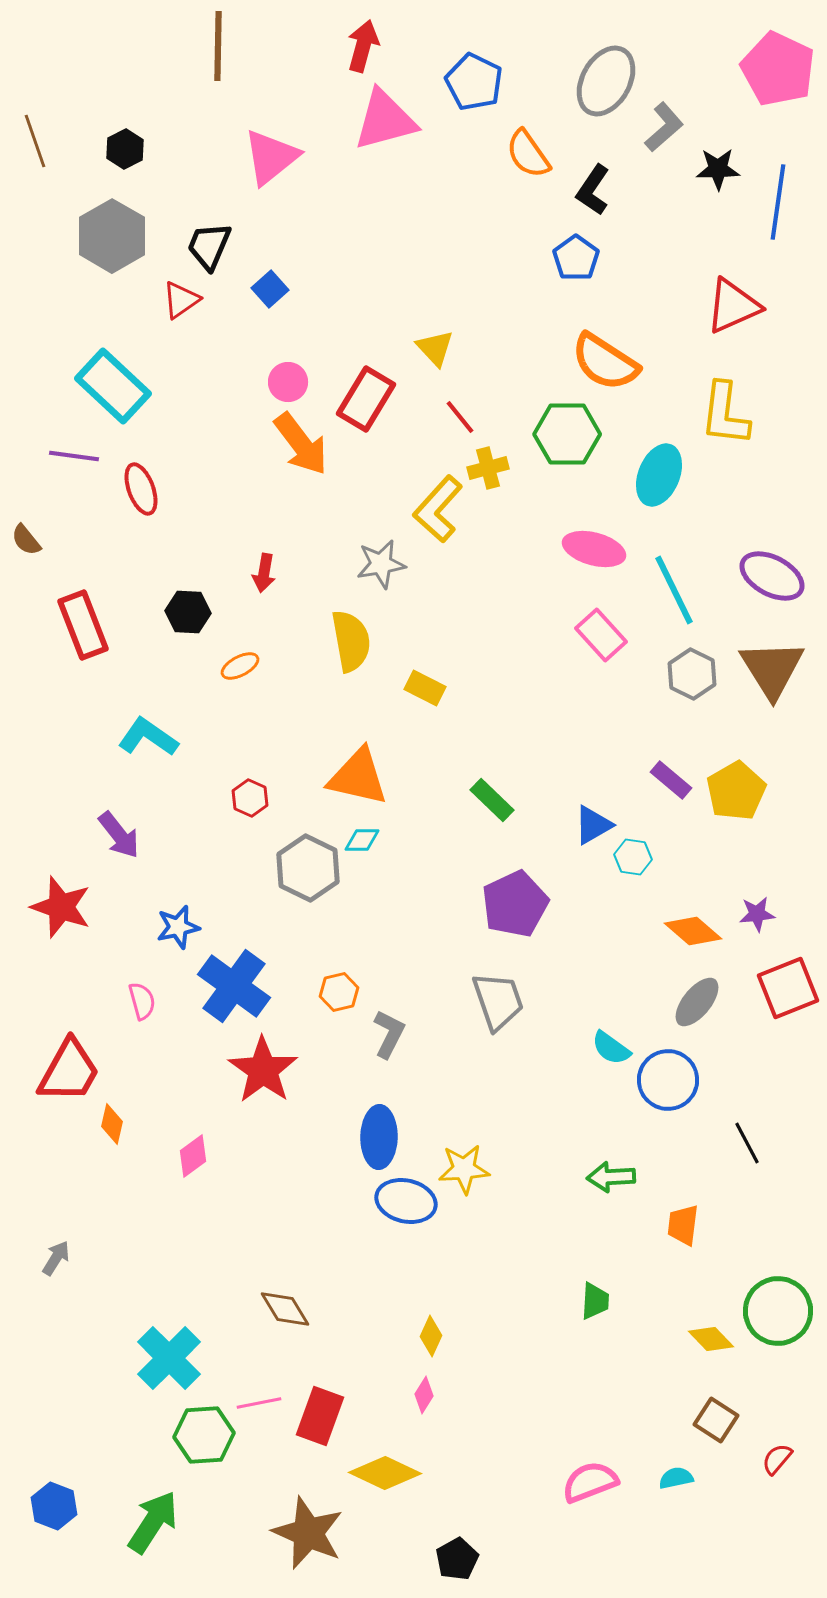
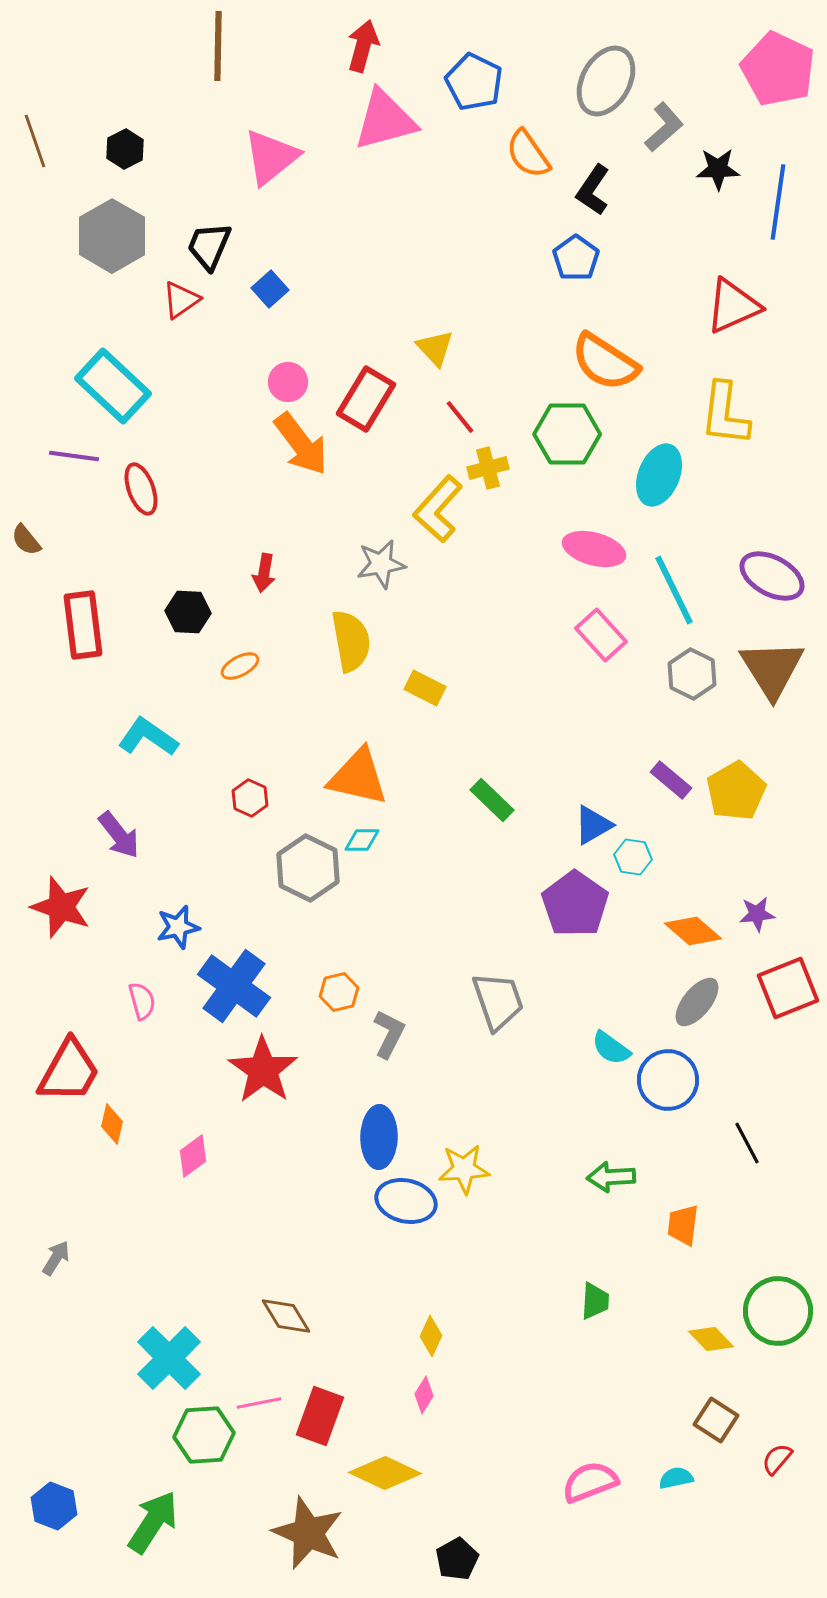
red rectangle at (83, 625): rotated 14 degrees clockwise
purple pentagon at (515, 904): moved 60 px right; rotated 12 degrees counterclockwise
brown diamond at (285, 1309): moved 1 px right, 7 px down
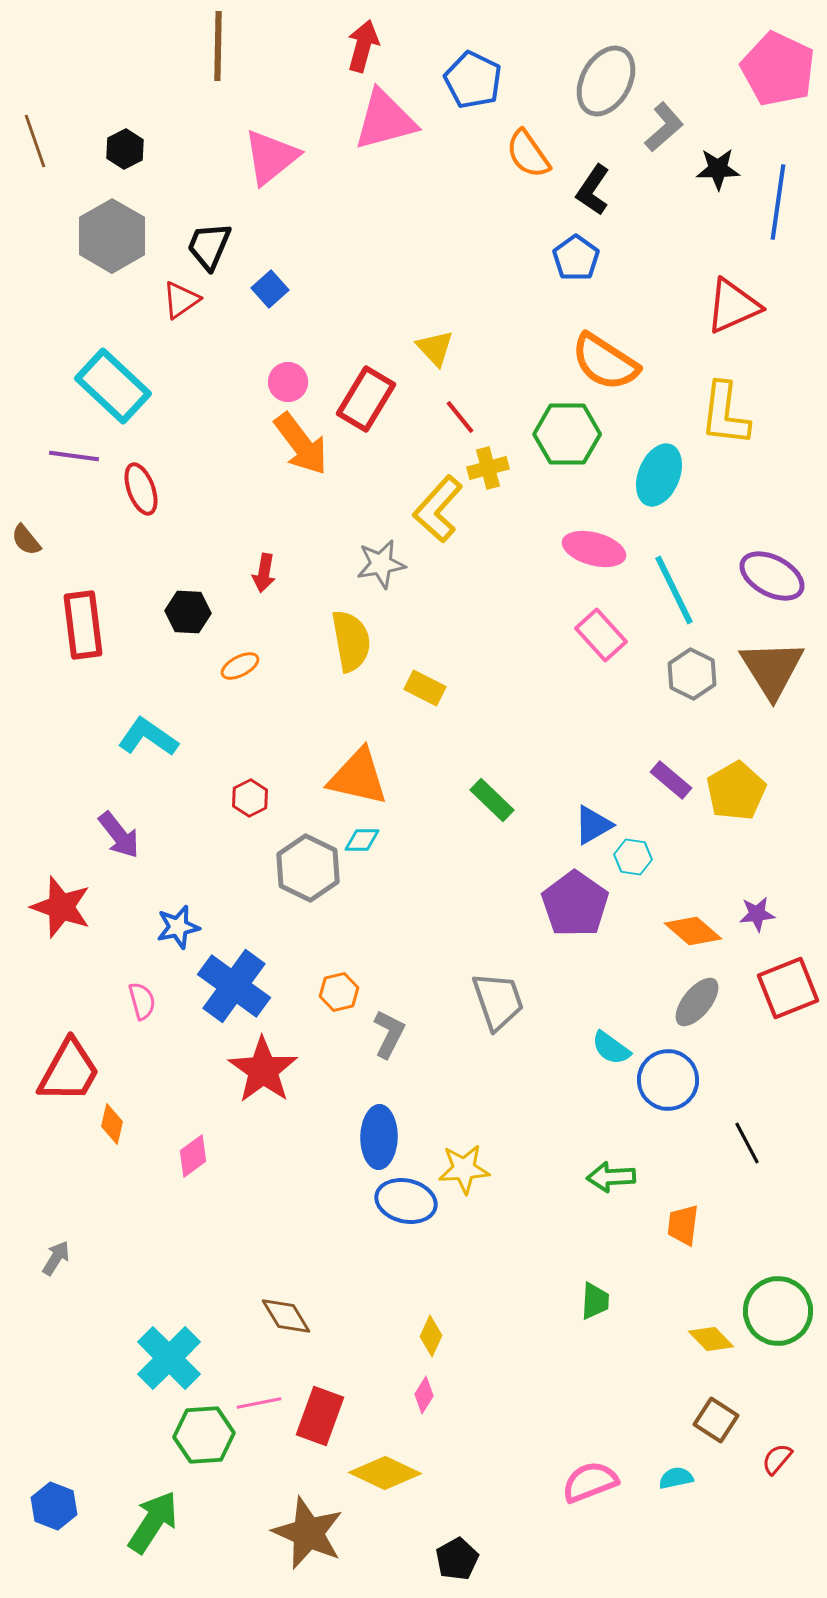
blue pentagon at (474, 82): moved 1 px left, 2 px up
red hexagon at (250, 798): rotated 9 degrees clockwise
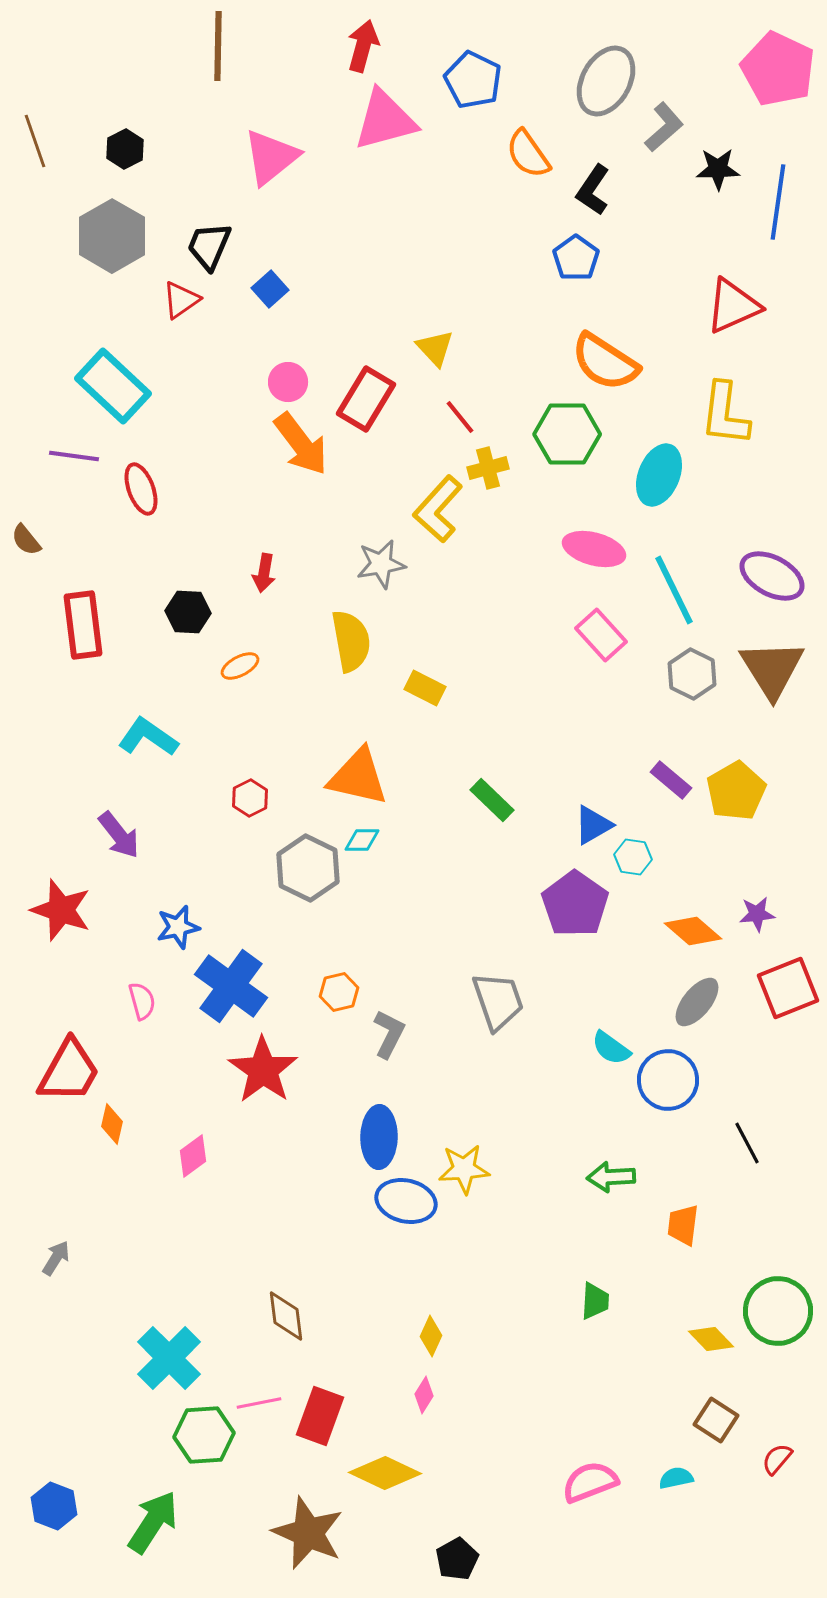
red star at (61, 907): moved 3 px down
blue cross at (234, 986): moved 3 px left
brown diamond at (286, 1316): rotated 24 degrees clockwise
